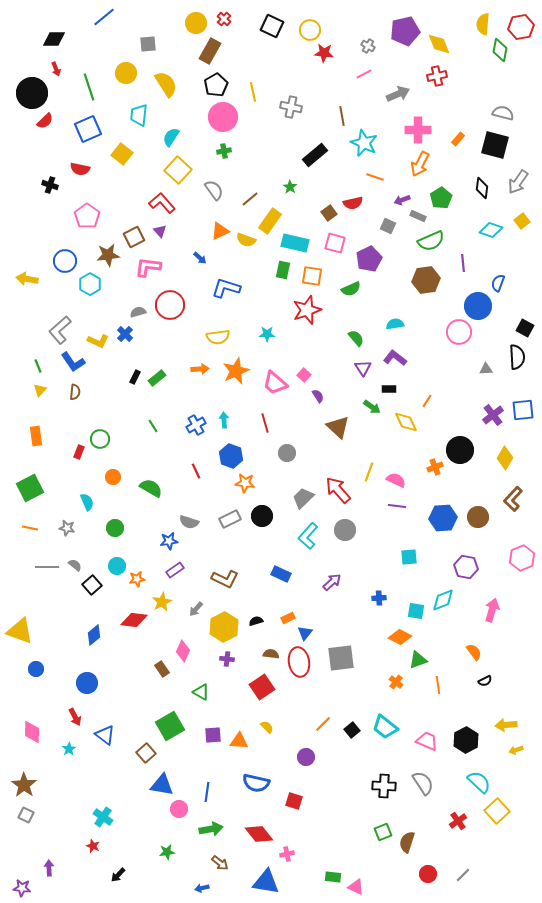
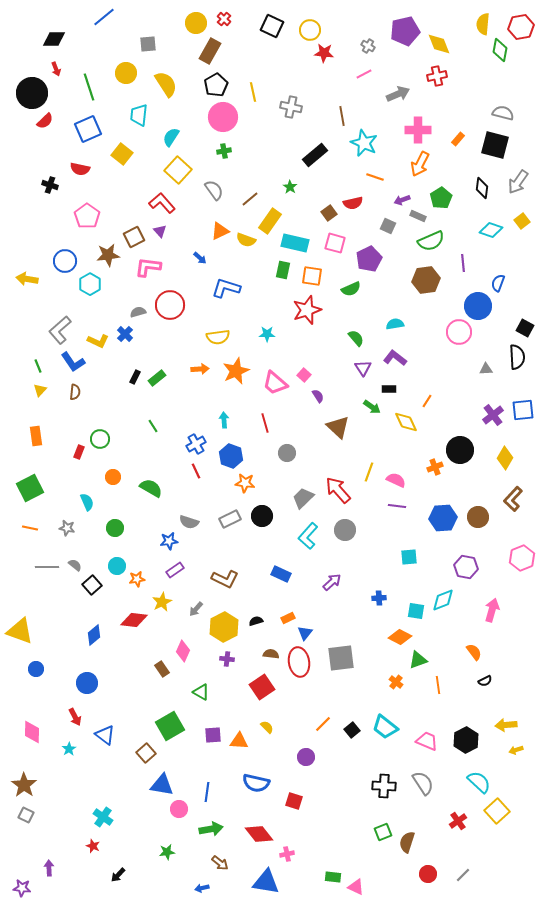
blue cross at (196, 425): moved 19 px down
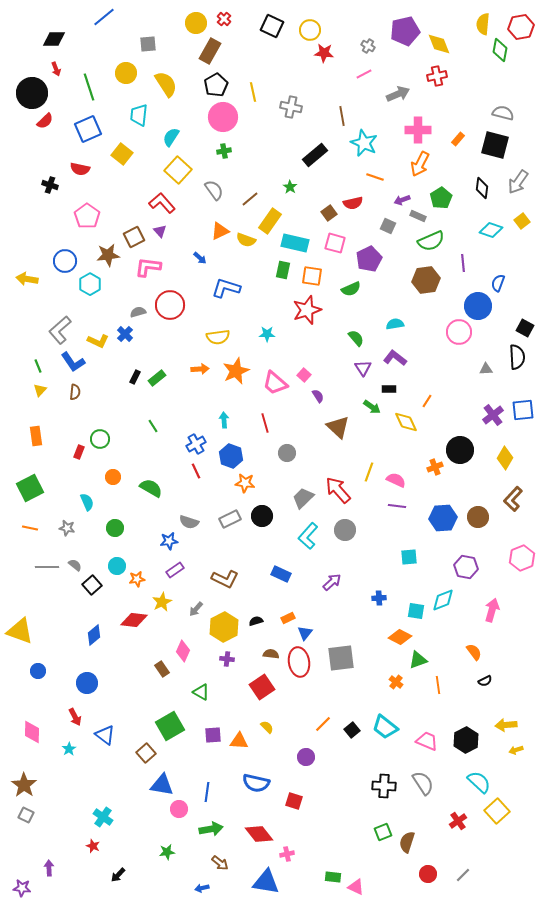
blue circle at (36, 669): moved 2 px right, 2 px down
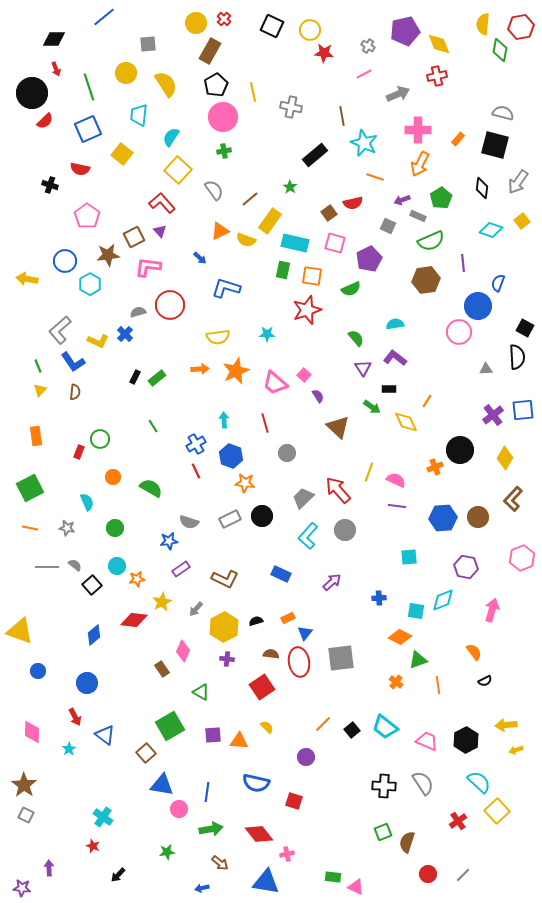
purple rectangle at (175, 570): moved 6 px right, 1 px up
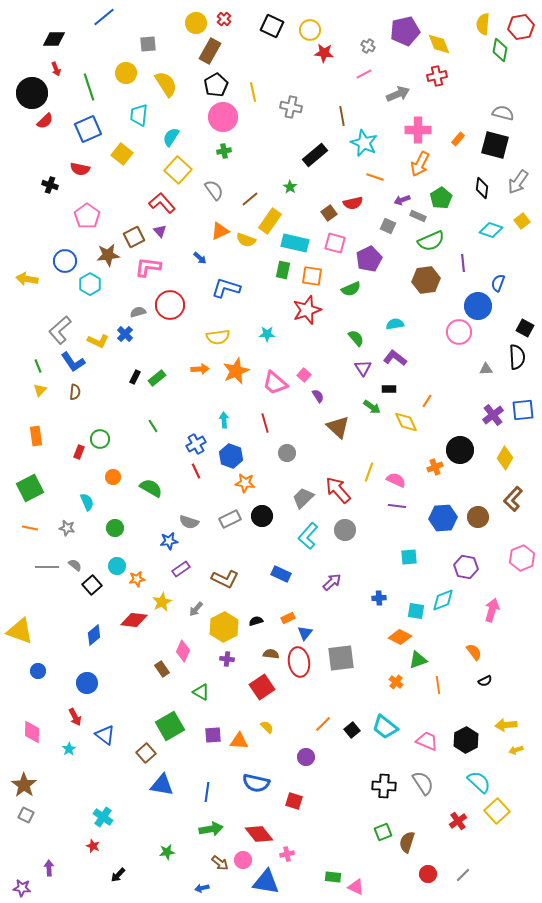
pink circle at (179, 809): moved 64 px right, 51 px down
